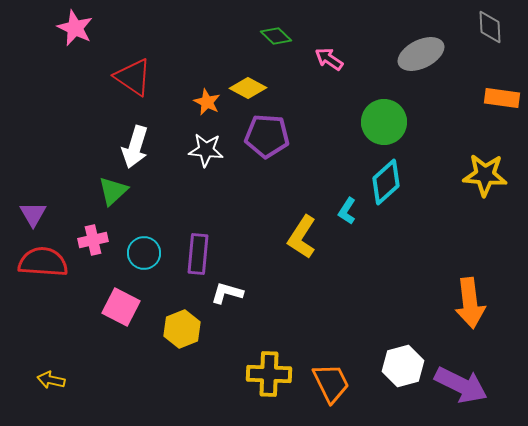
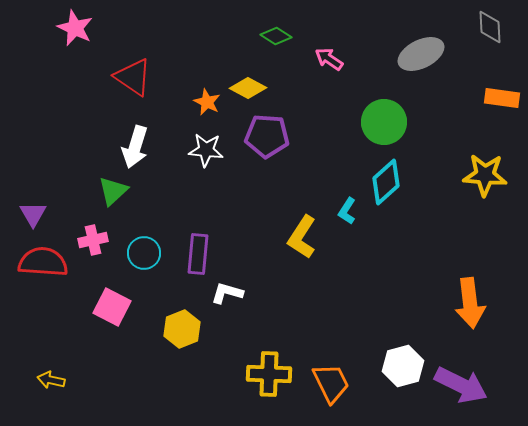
green diamond: rotated 12 degrees counterclockwise
pink square: moved 9 px left
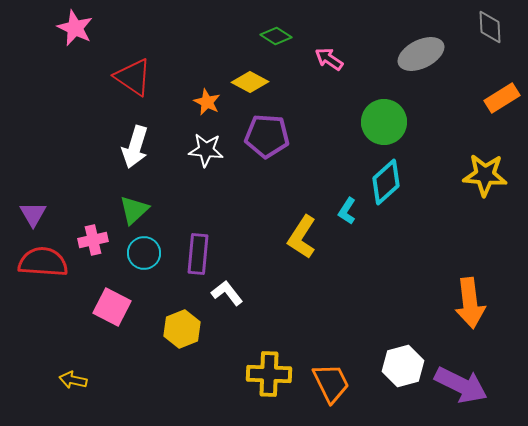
yellow diamond: moved 2 px right, 6 px up
orange rectangle: rotated 40 degrees counterclockwise
green triangle: moved 21 px right, 19 px down
white L-shape: rotated 36 degrees clockwise
yellow arrow: moved 22 px right
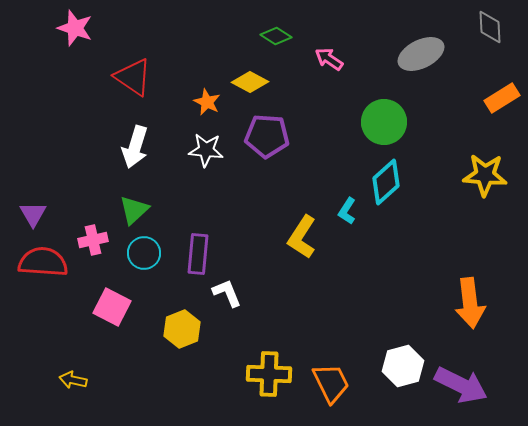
pink star: rotated 6 degrees counterclockwise
white L-shape: rotated 16 degrees clockwise
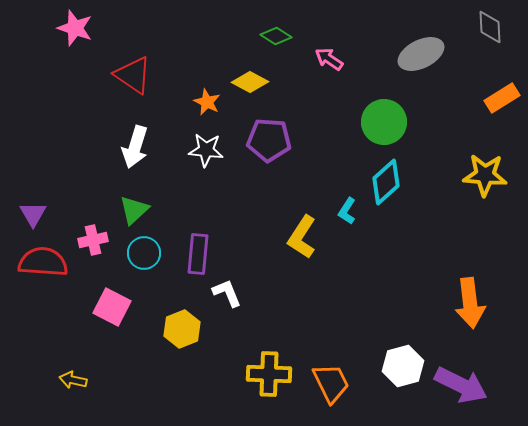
red triangle: moved 2 px up
purple pentagon: moved 2 px right, 4 px down
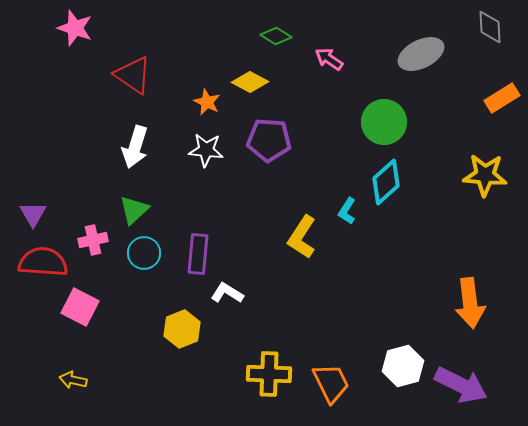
white L-shape: rotated 36 degrees counterclockwise
pink square: moved 32 px left
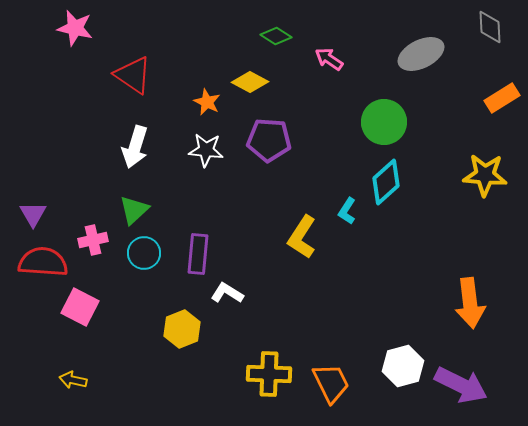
pink star: rotated 6 degrees counterclockwise
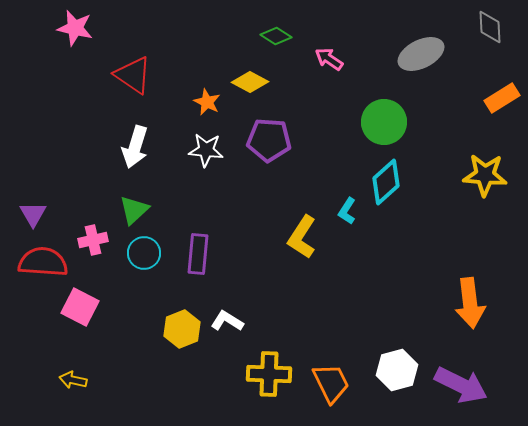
white L-shape: moved 28 px down
white hexagon: moved 6 px left, 4 px down
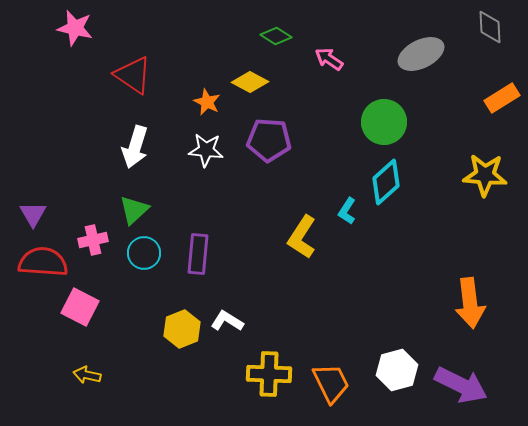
yellow arrow: moved 14 px right, 5 px up
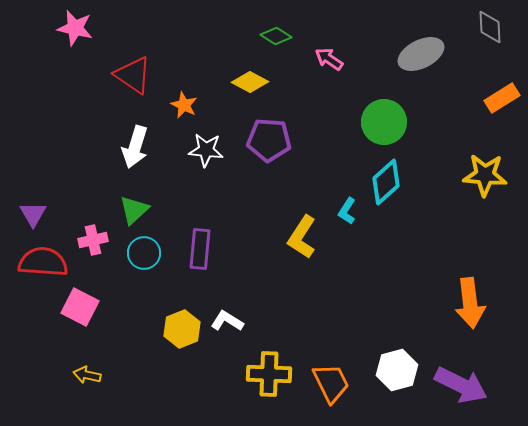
orange star: moved 23 px left, 3 px down
purple rectangle: moved 2 px right, 5 px up
